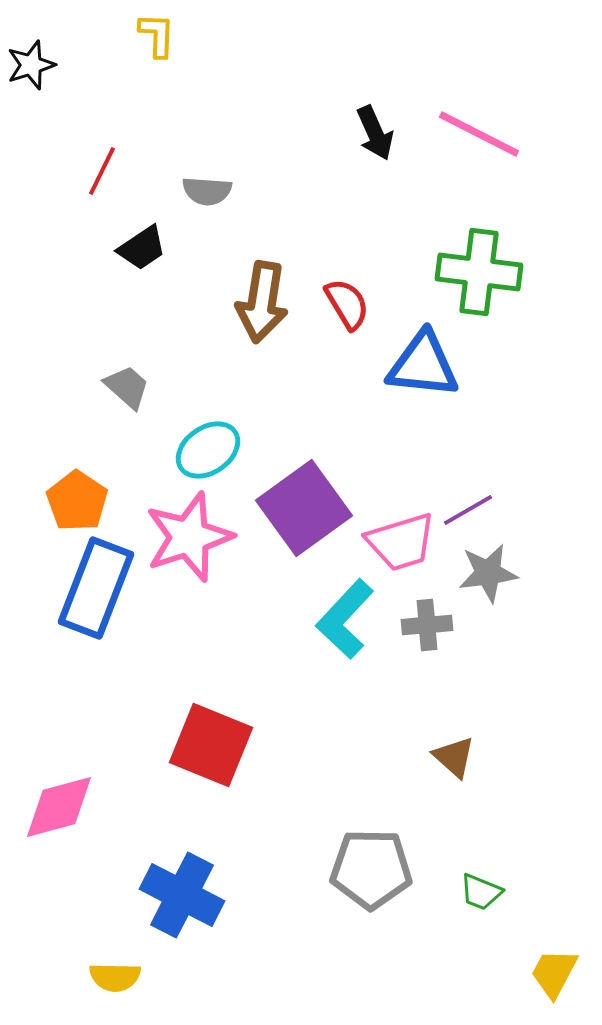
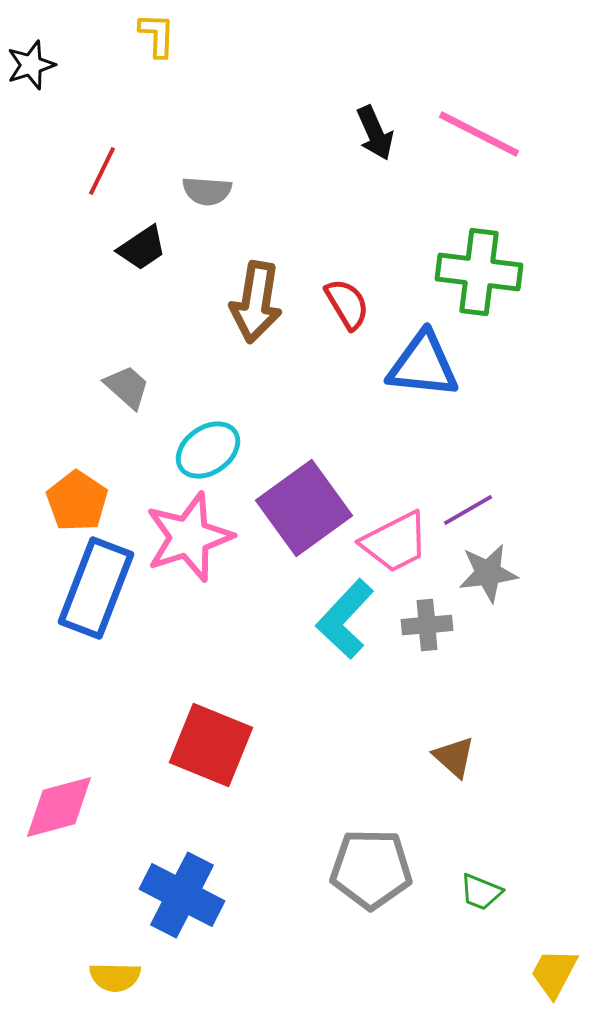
brown arrow: moved 6 px left
pink trapezoid: moved 6 px left; rotated 10 degrees counterclockwise
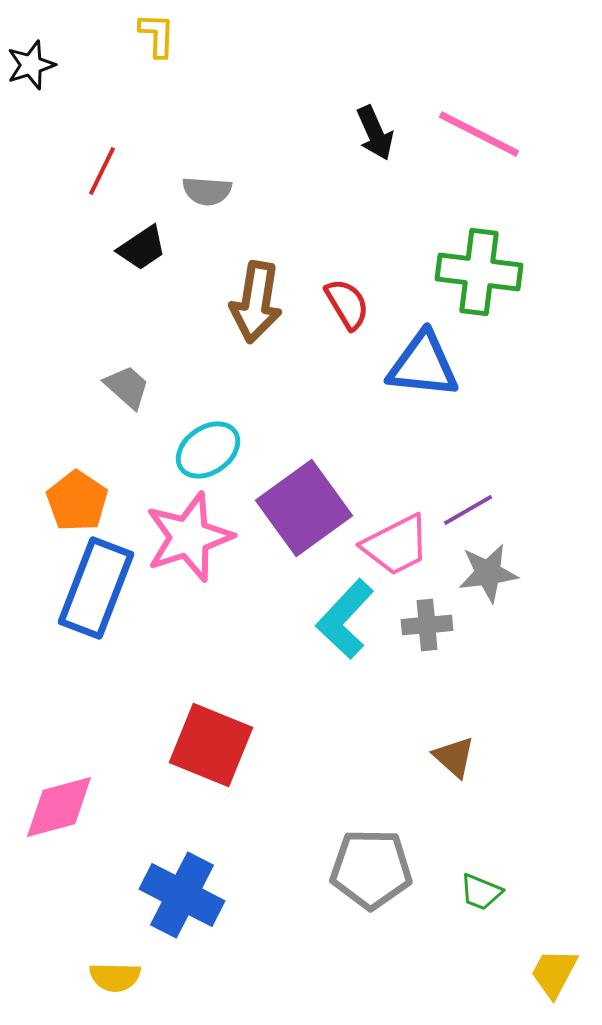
pink trapezoid: moved 1 px right, 3 px down
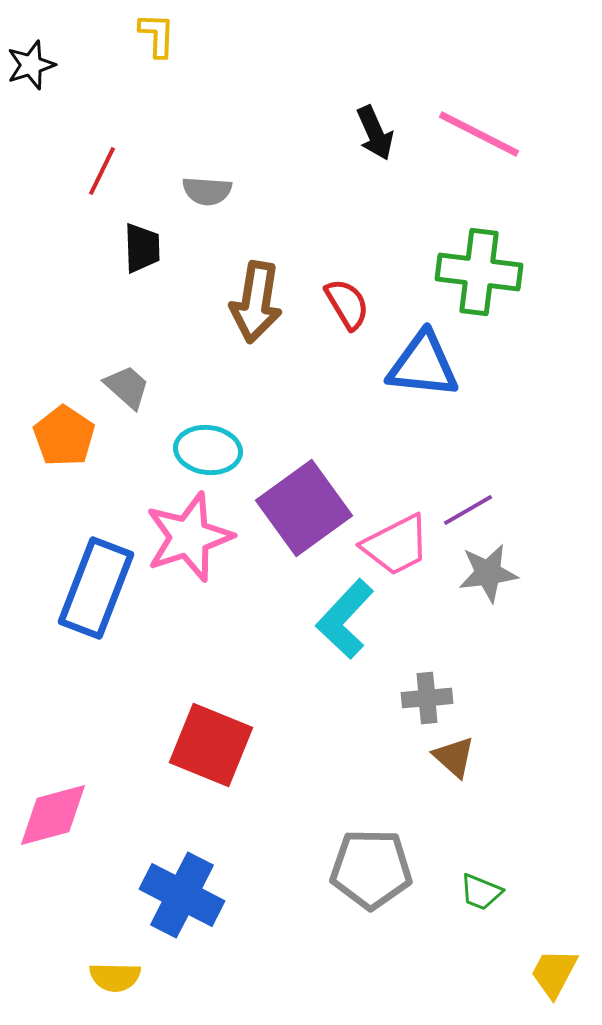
black trapezoid: rotated 58 degrees counterclockwise
cyan ellipse: rotated 42 degrees clockwise
orange pentagon: moved 13 px left, 65 px up
gray cross: moved 73 px down
pink diamond: moved 6 px left, 8 px down
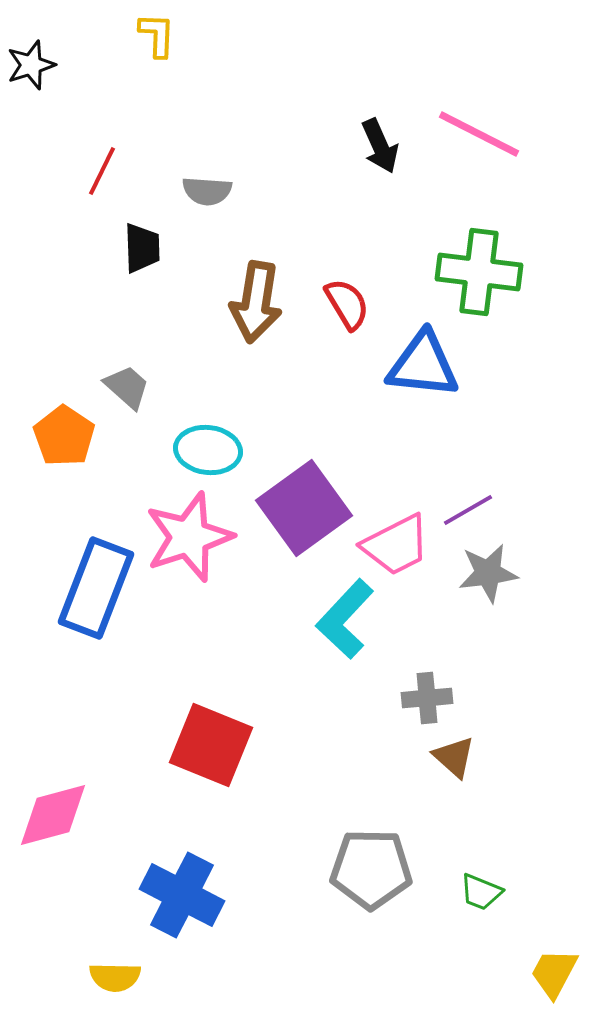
black arrow: moved 5 px right, 13 px down
